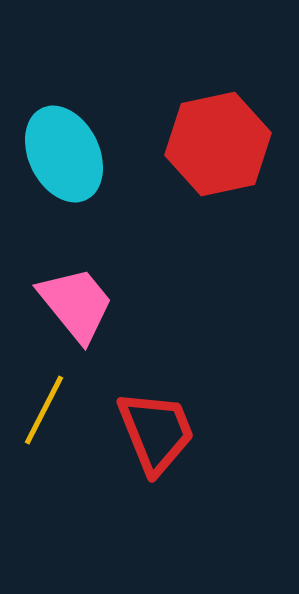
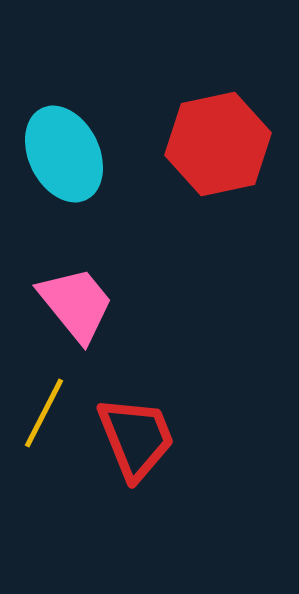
yellow line: moved 3 px down
red trapezoid: moved 20 px left, 6 px down
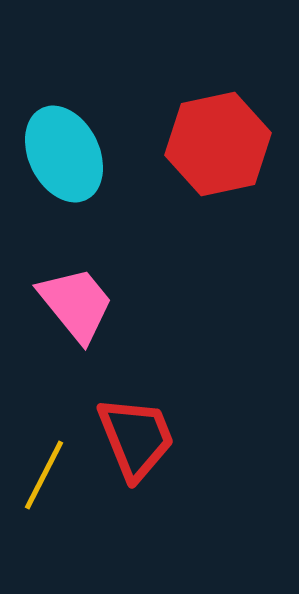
yellow line: moved 62 px down
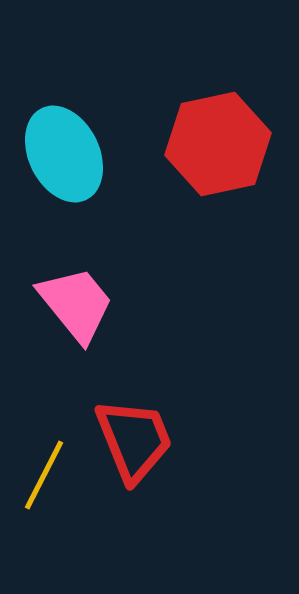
red trapezoid: moved 2 px left, 2 px down
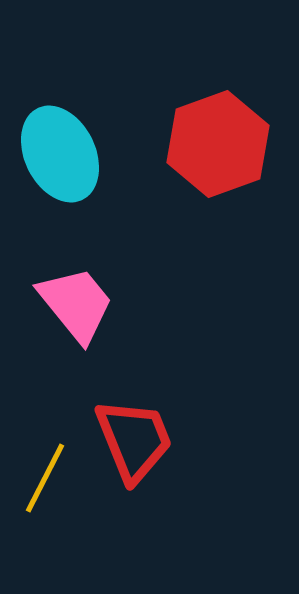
red hexagon: rotated 8 degrees counterclockwise
cyan ellipse: moved 4 px left
yellow line: moved 1 px right, 3 px down
